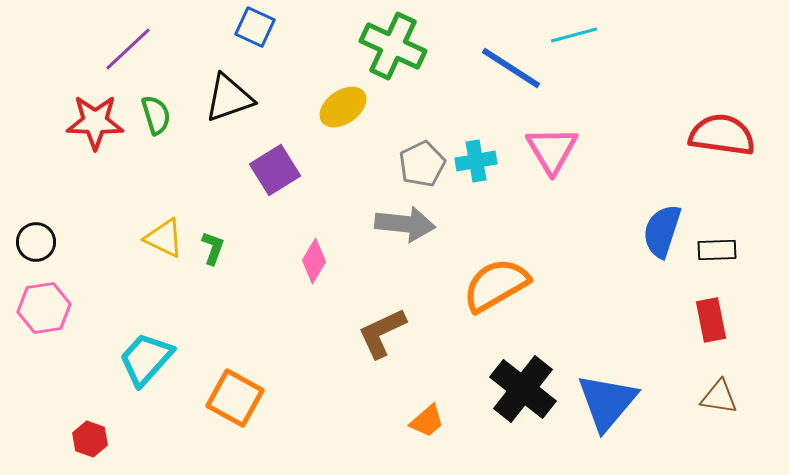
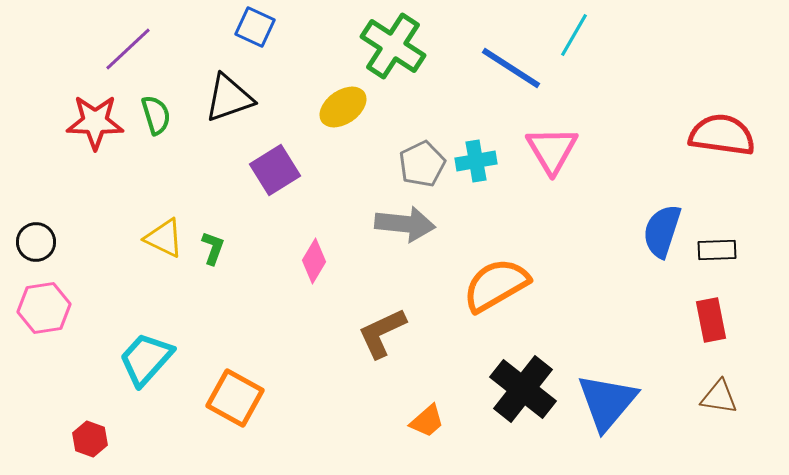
cyan line: rotated 45 degrees counterclockwise
green cross: rotated 8 degrees clockwise
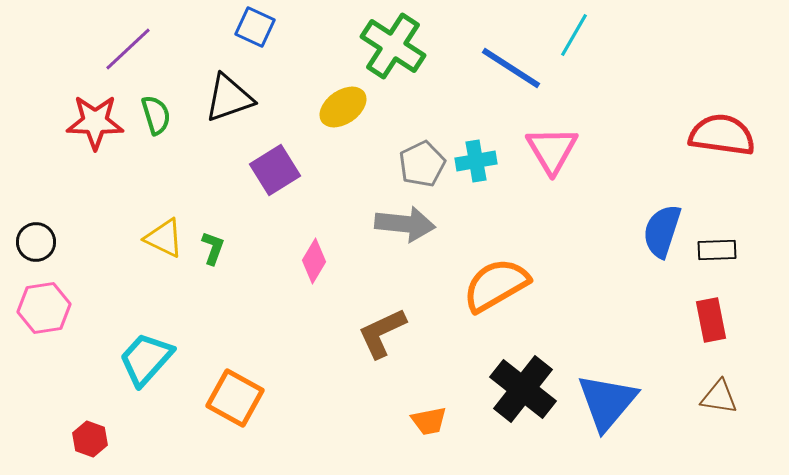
orange trapezoid: moved 2 px right; rotated 30 degrees clockwise
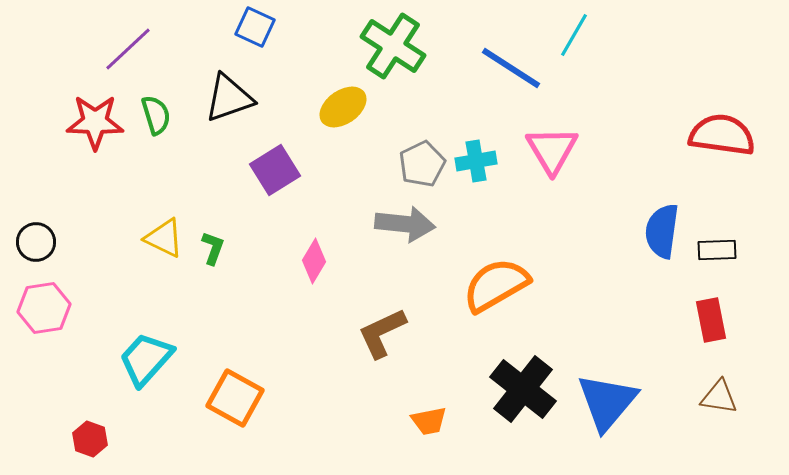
blue semicircle: rotated 10 degrees counterclockwise
